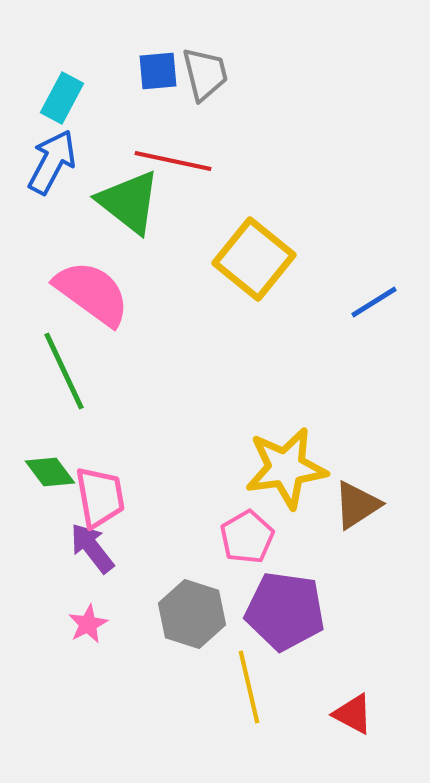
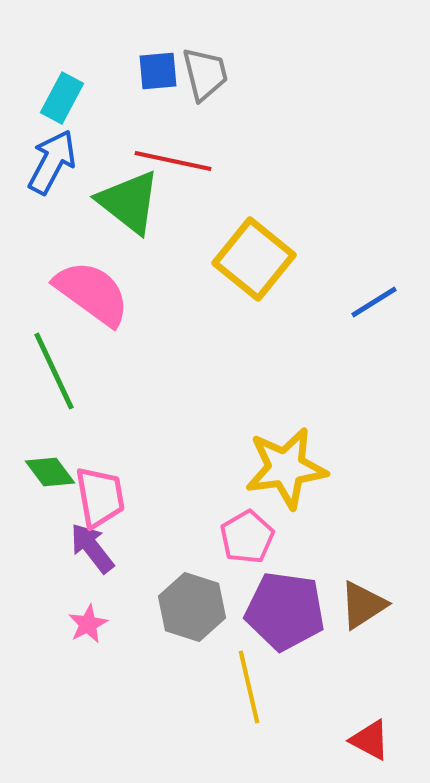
green line: moved 10 px left
brown triangle: moved 6 px right, 100 px down
gray hexagon: moved 7 px up
red triangle: moved 17 px right, 26 px down
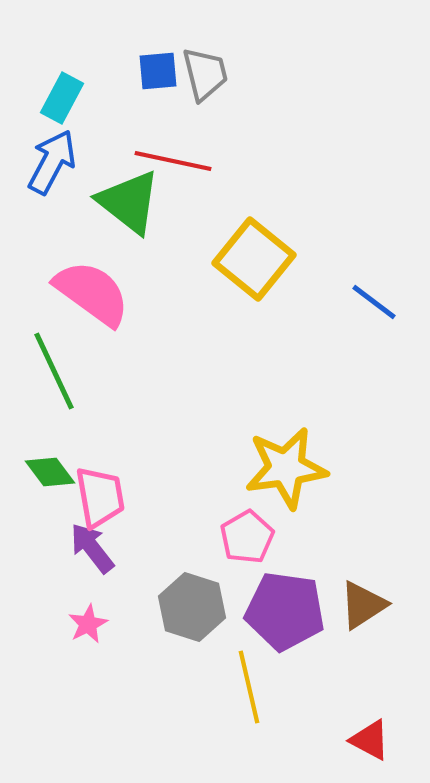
blue line: rotated 69 degrees clockwise
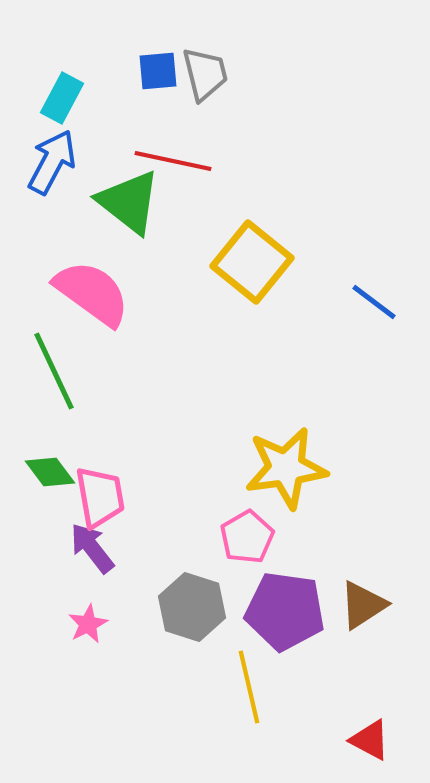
yellow square: moved 2 px left, 3 px down
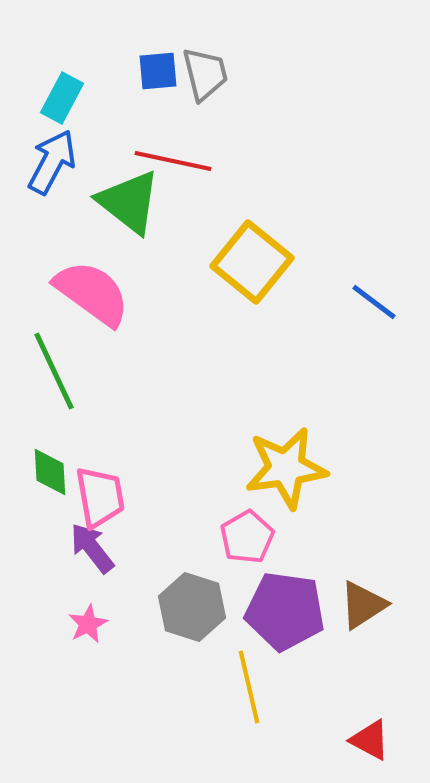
green diamond: rotated 33 degrees clockwise
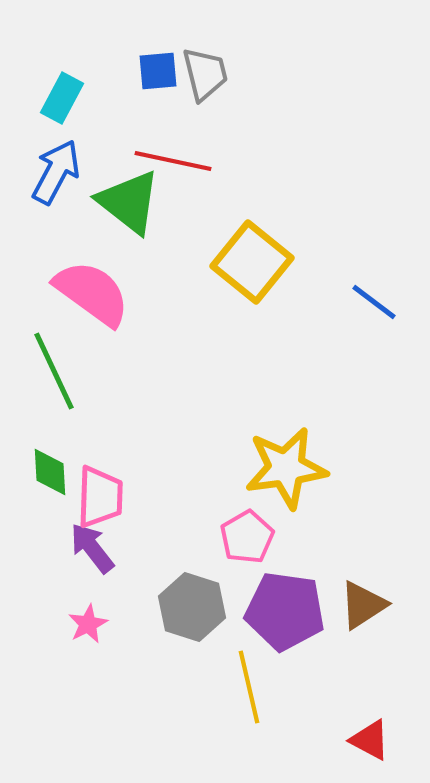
blue arrow: moved 4 px right, 10 px down
pink trapezoid: rotated 12 degrees clockwise
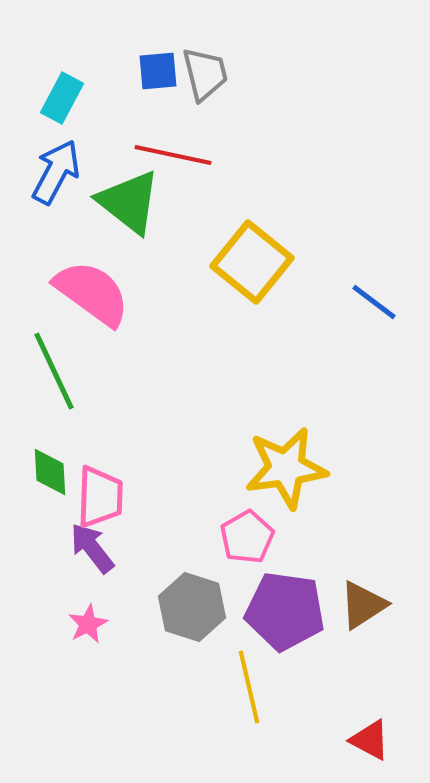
red line: moved 6 px up
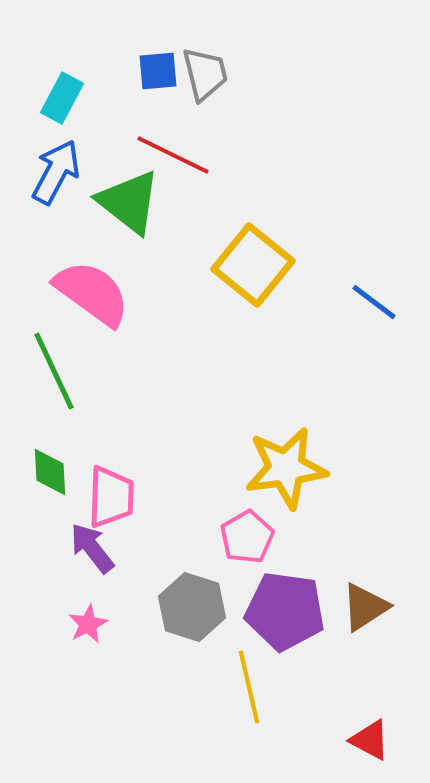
red line: rotated 14 degrees clockwise
yellow square: moved 1 px right, 3 px down
pink trapezoid: moved 11 px right
brown triangle: moved 2 px right, 2 px down
